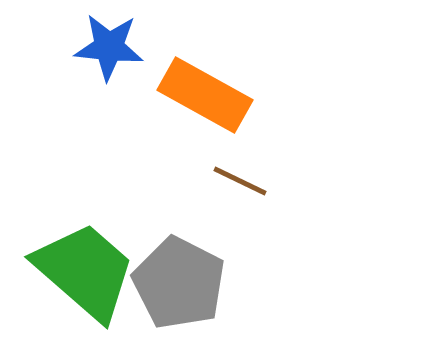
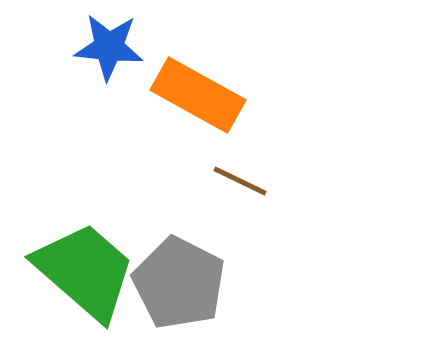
orange rectangle: moved 7 px left
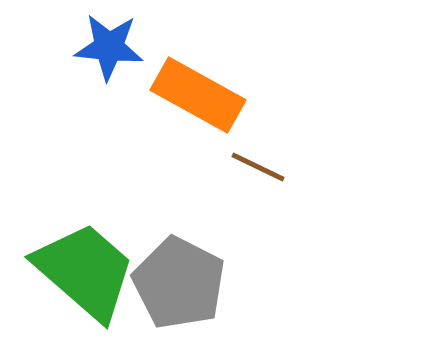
brown line: moved 18 px right, 14 px up
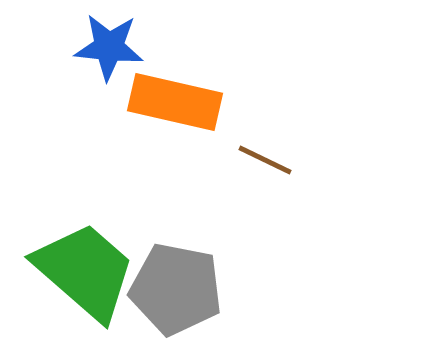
orange rectangle: moved 23 px left, 7 px down; rotated 16 degrees counterclockwise
brown line: moved 7 px right, 7 px up
gray pentagon: moved 3 px left, 6 px down; rotated 16 degrees counterclockwise
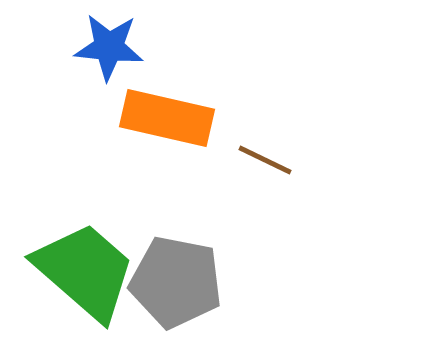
orange rectangle: moved 8 px left, 16 px down
gray pentagon: moved 7 px up
